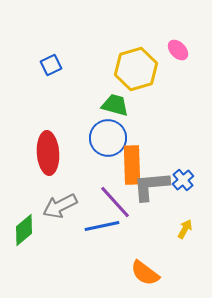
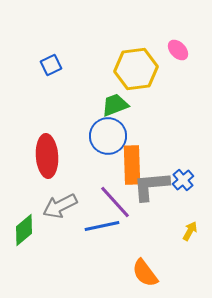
yellow hexagon: rotated 9 degrees clockwise
green trapezoid: rotated 36 degrees counterclockwise
blue circle: moved 2 px up
red ellipse: moved 1 px left, 3 px down
yellow arrow: moved 5 px right, 2 px down
orange semicircle: rotated 16 degrees clockwise
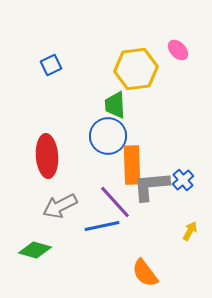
green trapezoid: rotated 72 degrees counterclockwise
green diamond: moved 11 px right, 20 px down; rotated 56 degrees clockwise
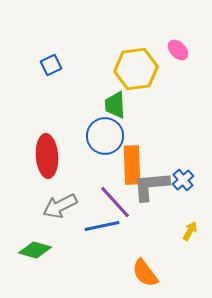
blue circle: moved 3 px left
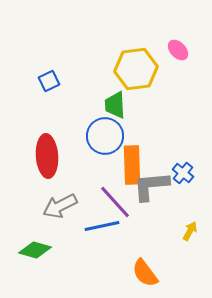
blue square: moved 2 px left, 16 px down
blue cross: moved 7 px up; rotated 10 degrees counterclockwise
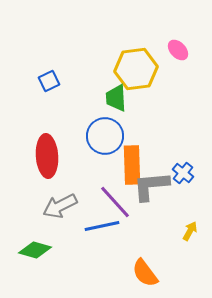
green trapezoid: moved 1 px right, 7 px up
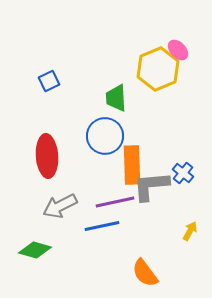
yellow hexagon: moved 22 px right; rotated 15 degrees counterclockwise
purple line: rotated 60 degrees counterclockwise
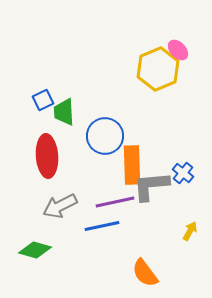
blue square: moved 6 px left, 19 px down
green trapezoid: moved 52 px left, 14 px down
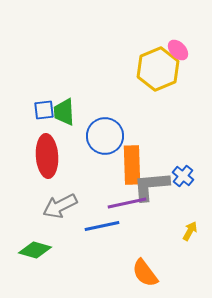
blue square: moved 1 px right, 10 px down; rotated 20 degrees clockwise
blue cross: moved 3 px down
purple line: moved 12 px right, 1 px down
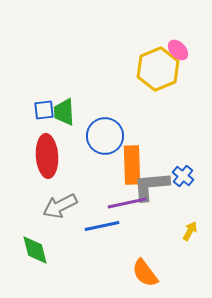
green diamond: rotated 60 degrees clockwise
